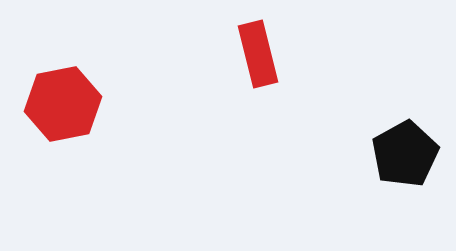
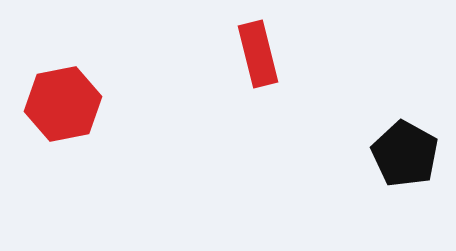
black pentagon: rotated 14 degrees counterclockwise
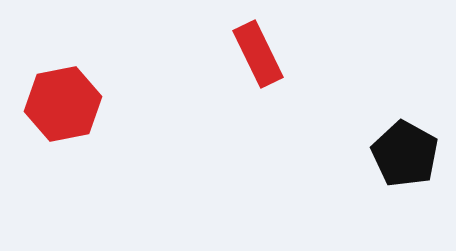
red rectangle: rotated 12 degrees counterclockwise
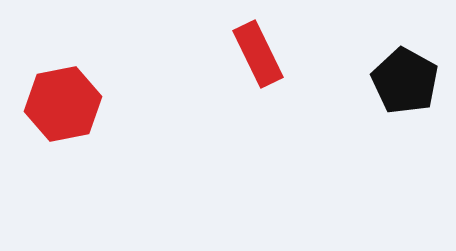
black pentagon: moved 73 px up
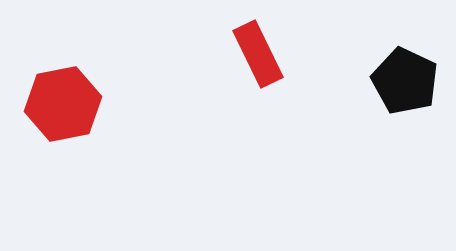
black pentagon: rotated 4 degrees counterclockwise
